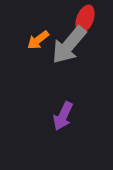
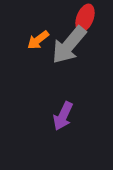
red ellipse: moved 1 px up
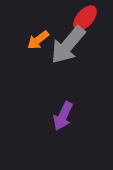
red ellipse: rotated 20 degrees clockwise
gray arrow: moved 1 px left
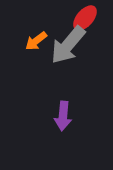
orange arrow: moved 2 px left, 1 px down
purple arrow: rotated 20 degrees counterclockwise
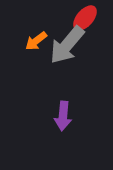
gray arrow: moved 1 px left
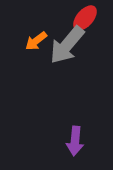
purple arrow: moved 12 px right, 25 px down
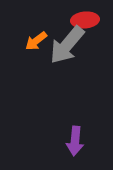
red ellipse: moved 2 px down; rotated 44 degrees clockwise
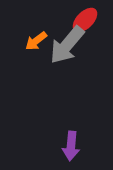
red ellipse: rotated 40 degrees counterclockwise
purple arrow: moved 4 px left, 5 px down
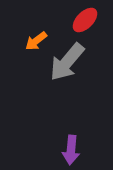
gray arrow: moved 17 px down
purple arrow: moved 4 px down
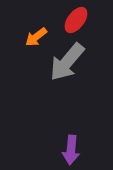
red ellipse: moved 9 px left; rotated 8 degrees counterclockwise
orange arrow: moved 4 px up
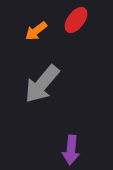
orange arrow: moved 6 px up
gray arrow: moved 25 px left, 22 px down
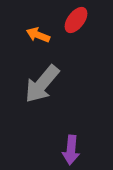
orange arrow: moved 2 px right, 4 px down; rotated 60 degrees clockwise
